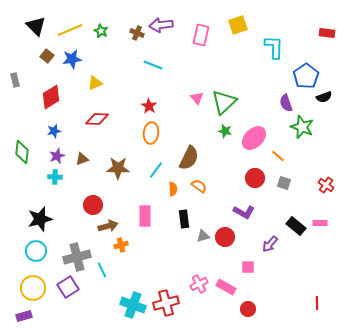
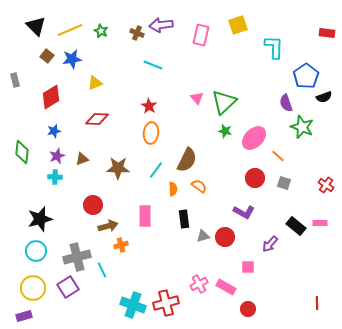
brown semicircle at (189, 158): moved 2 px left, 2 px down
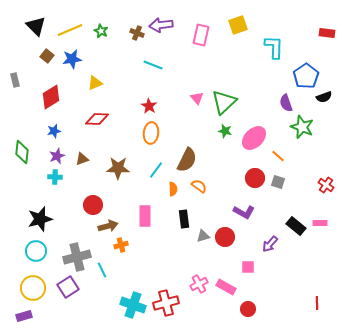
gray square at (284, 183): moved 6 px left, 1 px up
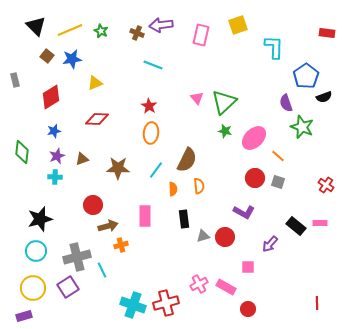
orange semicircle at (199, 186): rotated 49 degrees clockwise
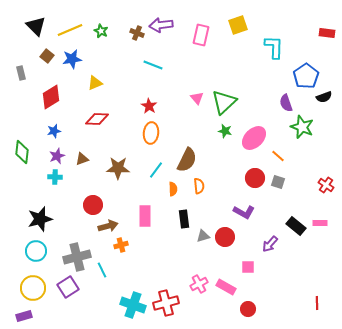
gray rectangle at (15, 80): moved 6 px right, 7 px up
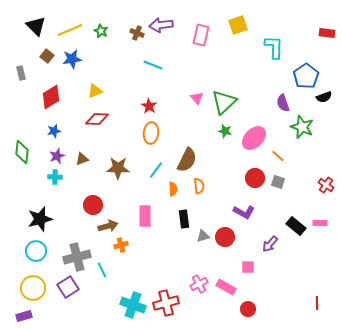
yellow triangle at (95, 83): moved 8 px down
purple semicircle at (286, 103): moved 3 px left
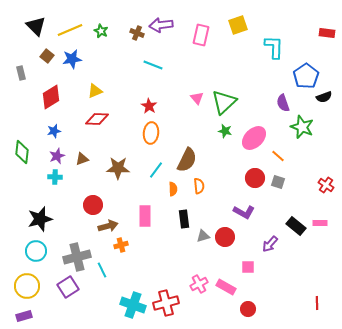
yellow circle at (33, 288): moved 6 px left, 2 px up
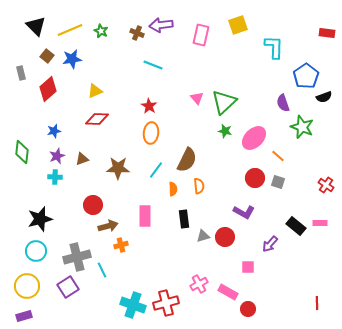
red diamond at (51, 97): moved 3 px left, 8 px up; rotated 10 degrees counterclockwise
pink rectangle at (226, 287): moved 2 px right, 5 px down
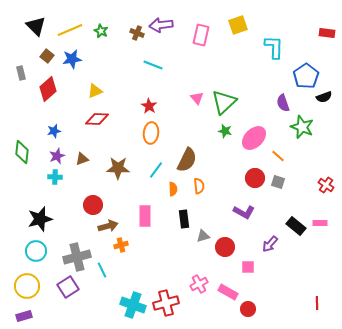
red circle at (225, 237): moved 10 px down
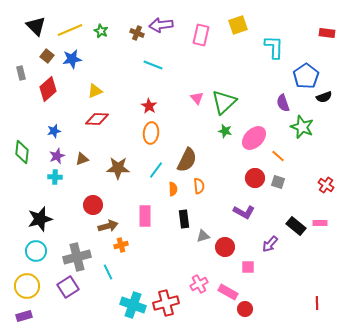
cyan line at (102, 270): moved 6 px right, 2 px down
red circle at (248, 309): moved 3 px left
